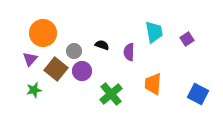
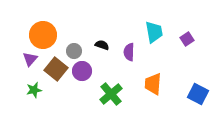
orange circle: moved 2 px down
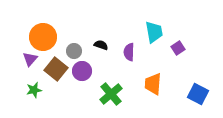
orange circle: moved 2 px down
purple square: moved 9 px left, 9 px down
black semicircle: moved 1 px left
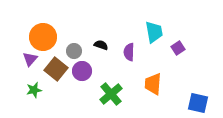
blue square: moved 9 px down; rotated 15 degrees counterclockwise
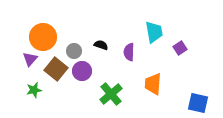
purple square: moved 2 px right
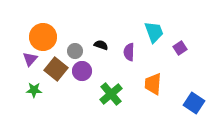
cyan trapezoid: rotated 10 degrees counterclockwise
gray circle: moved 1 px right
green star: rotated 14 degrees clockwise
blue square: moved 4 px left; rotated 20 degrees clockwise
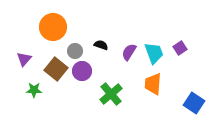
cyan trapezoid: moved 21 px down
orange circle: moved 10 px right, 10 px up
purple semicircle: rotated 30 degrees clockwise
purple triangle: moved 6 px left
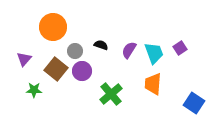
purple semicircle: moved 2 px up
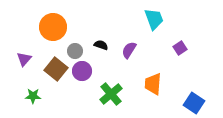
cyan trapezoid: moved 34 px up
green star: moved 1 px left, 6 px down
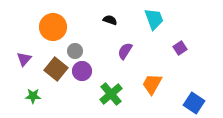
black semicircle: moved 9 px right, 25 px up
purple semicircle: moved 4 px left, 1 px down
orange trapezoid: moved 1 px left; rotated 25 degrees clockwise
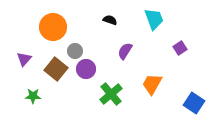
purple circle: moved 4 px right, 2 px up
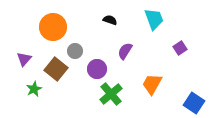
purple circle: moved 11 px right
green star: moved 1 px right, 7 px up; rotated 28 degrees counterclockwise
